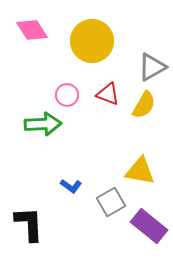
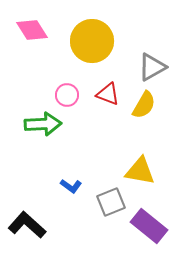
gray square: rotated 8 degrees clockwise
black L-shape: moved 2 px left, 1 px down; rotated 45 degrees counterclockwise
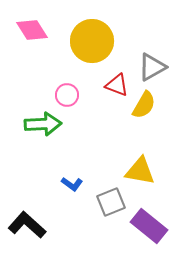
red triangle: moved 9 px right, 9 px up
blue L-shape: moved 1 px right, 2 px up
